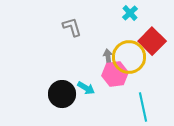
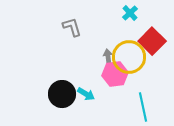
cyan arrow: moved 6 px down
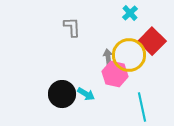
gray L-shape: rotated 15 degrees clockwise
yellow circle: moved 2 px up
pink hexagon: rotated 20 degrees clockwise
cyan line: moved 1 px left
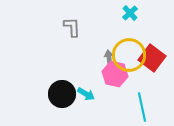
red square: moved 17 px down; rotated 8 degrees counterclockwise
gray arrow: moved 1 px right, 1 px down
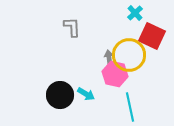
cyan cross: moved 5 px right
red square: moved 22 px up; rotated 12 degrees counterclockwise
black circle: moved 2 px left, 1 px down
cyan line: moved 12 px left
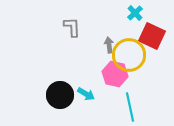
gray arrow: moved 13 px up
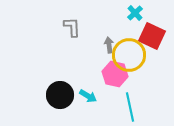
cyan arrow: moved 2 px right, 2 px down
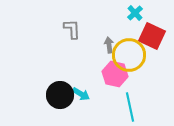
gray L-shape: moved 2 px down
cyan arrow: moved 7 px left, 2 px up
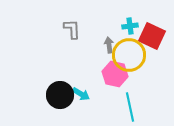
cyan cross: moved 5 px left, 13 px down; rotated 35 degrees clockwise
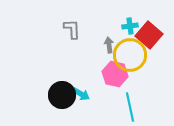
red square: moved 3 px left, 1 px up; rotated 16 degrees clockwise
yellow circle: moved 1 px right
black circle: moved 2 px right
